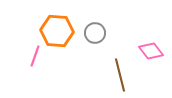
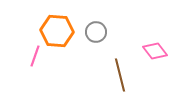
gray circle: moved 1 px right, 1 px up
pink diamond: moved 4 px right
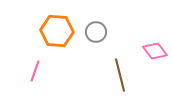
pink line: moved 15 px down
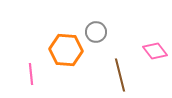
orange hexagon: moved 9 px right, 19 px down
pink line: moved 4 px left, 3 px down; rotated 25 degrees counterclockwise
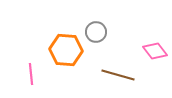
brown line: moved 2 px left; rotated 60 degrees counterclockwise
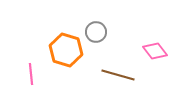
orange hexagon: rotated 12 degrees clockwise
